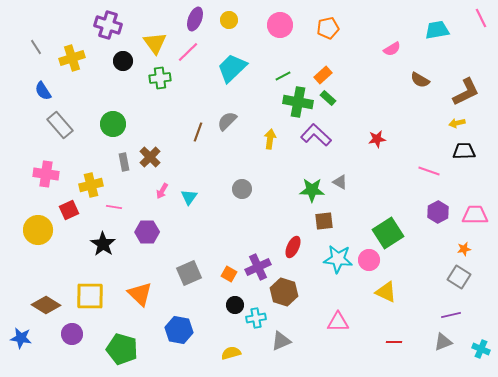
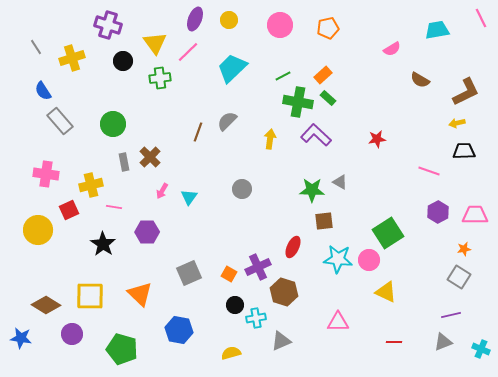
gray rectangle at (60, 125): moved 4 px up
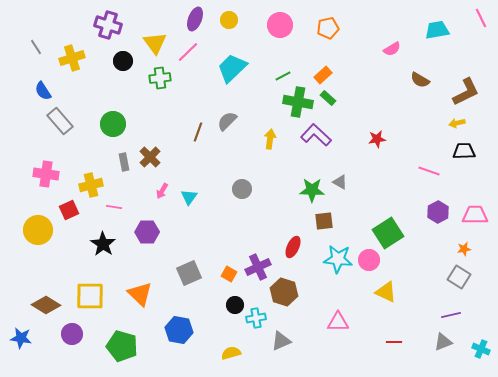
green pentagon at (122, 349): moved 3 px up
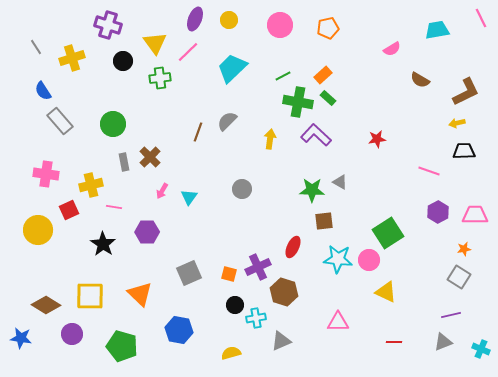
orange square at (229, 274): rotated 14 degrees counterclockwise
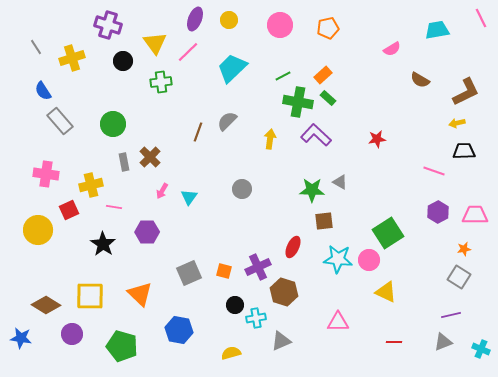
green cross at (160, 78): moved 1 px right, 4 px down
pink line at (429, 171): moved 5 px right
orange square at (229, 274): moved 5 px left, 3 px up
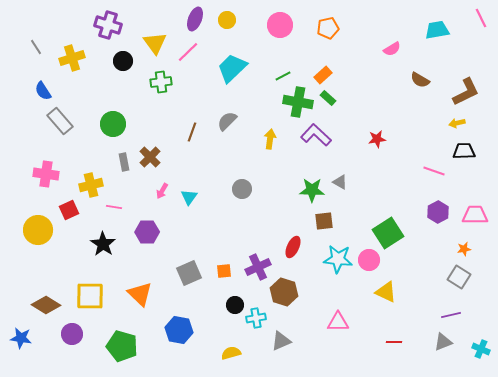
yellow circle at (229, 20): moved 2 px left
brown line at (198, 132): moved 6 px left
orange square at (224, 271): rotated 21 degrees counterclockwise
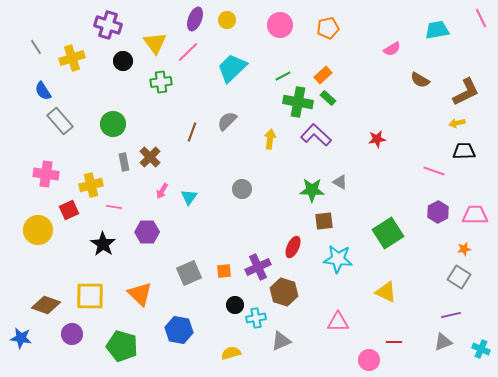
pink circle at (369, 260): moved 100 px down
brown diamond at (46, 305): rotated 12 degrees counterclockwise
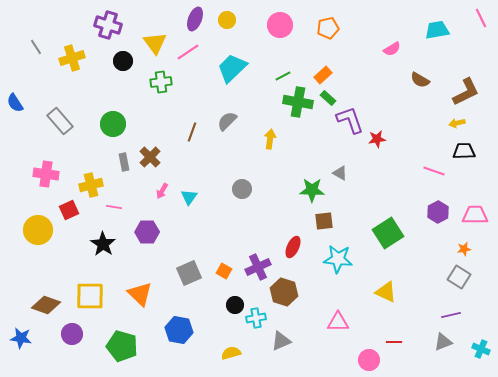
pink line at (188, 52): rotated 10 degrees clockwise
blue semicircle at (43, 91): moved 28 px left, 12 px down
purple L-shape at (316, 135): moved 34 px right, 15 px up; rotated 28 degrees clockwise
gray triangle at (340, 182): moved 9 px up
orange square at (224, 271): rotated 35 degrees clockwise
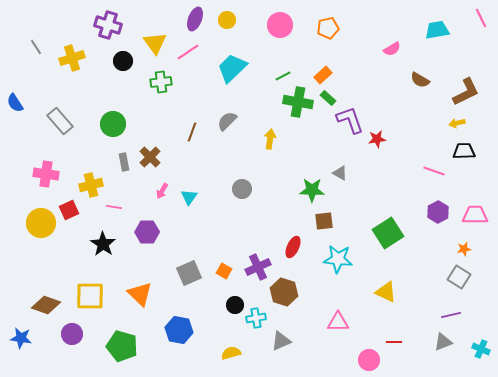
yellow circle at (38, 230): moved 3 px right, 7 px up
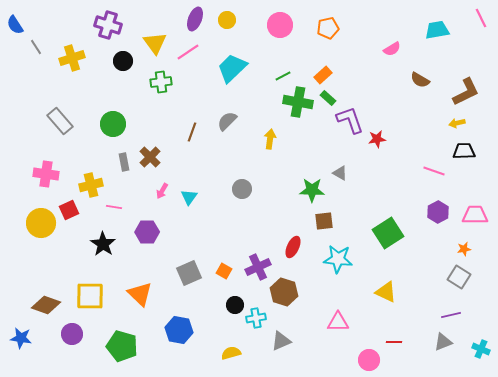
blue semicircle at (15, 103): moved 78 px up
